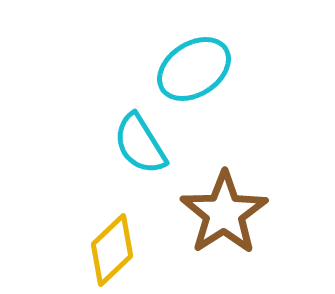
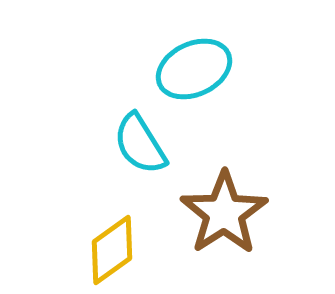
cyan ellipse: rotated 8 degrees clockwise
yellow diamond: rotated 8 degrees clockwise
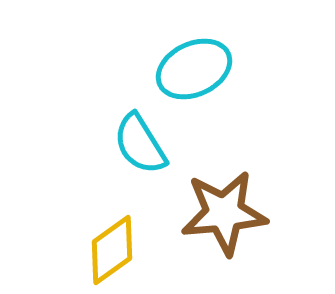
brown star: rotated 28 degrees clockwise
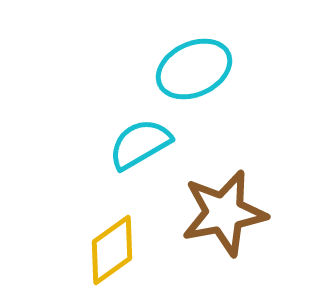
cyan semicircle: rotated 92 degrees clockwise
brown star: rotated 6 degrees counterclockwise
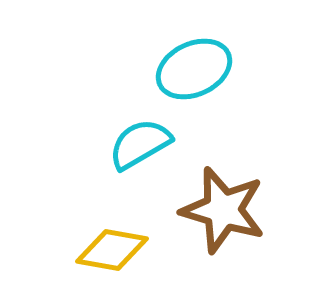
brown star: moved 1 px left, 3 px up; rotated 28 degrees clockwise
yellow diamond: rotated 46 degrees clockwise
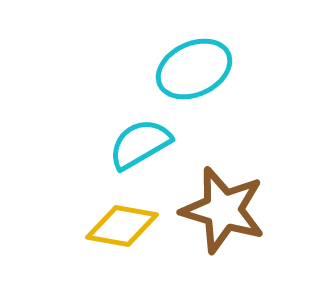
yellow diamond: moved 10 px right, 24 px up
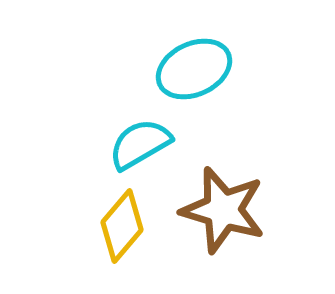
yellow diamond: rotated 60 degrees counterclockwise
